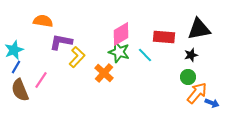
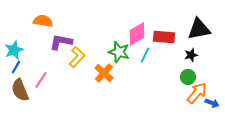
pink diamond: moved 16 px right
cyan line: rotated 70 degrees clockwise
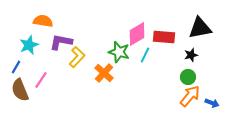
black triangle: moved 1 px right, 1 px up
cyan star: moved 15 px right, 5 px up
orange arrow: moved 7 px left, 3 px down
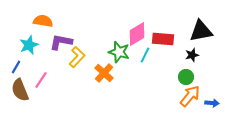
black triangle: moved 1 px right, 3 px down
red rectangle: moved 1 px left, 2 px down
black star: moved 1 px right
green circle: moved 2 px left
blue arrow: rotated 16 degrees counterclockwise
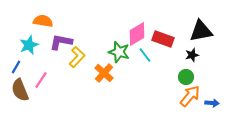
red rectangle: rotated 15 degrees clockwise
cyan line: rotated 63 degrees counterclockwise
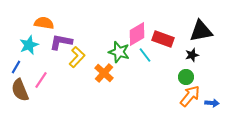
orange semicircle: moved 1 px right, 2 px down
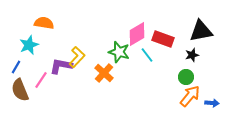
purple L-shape: moved 24 px down
cyan line: moved 2 px right
